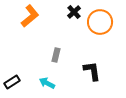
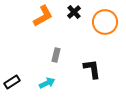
orange L-shape: moved 13 px right; rotated 10 degrees clockwise
orange circle: moved 5 px right
black L-shape: moved 2 px up
cyan arrow: rotated 126 degrees clockwise
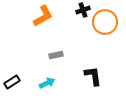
black cross: moved 9 px right, 2 px up; rotated 24 degrees clockwise
gray rectangle: rotated 64 degrees clockwise
black L-shape: moved 1 px right, 7 px down
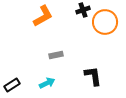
black rectangle: moved 3 px down
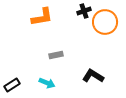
black cross: moved 1 px right, 1 px down
orange L-shape: moved 1 px left, 1 px down; rotated 20 degrees clockwise
black L-shape: rotated 50 degrees counterclockwise
cyan arrow: rotated 49 degrees clockwise
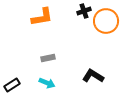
orange circle: moved 1 px right, 1 px up
gray rectangle: moved 8 px left, 3 px down
